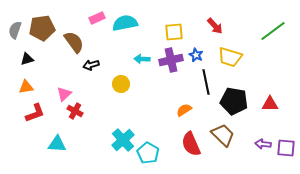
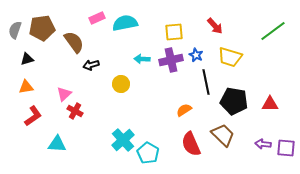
red L-shape: moved 2 px left, 3 px down; rotated 15 degrees counterclockwise
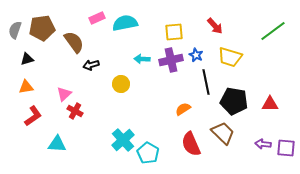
orange semicircle: moved 1 px left, 1 px up
brown trapezoid: moved 2 px up
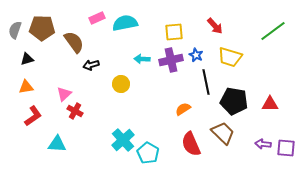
brown pentagon: rotated 10 degrees clockwise
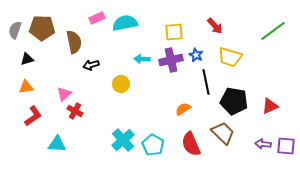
brown semicircle: rotated 25 degrees clockwise
red triangle: moved 2 px down; rotated 24 degrees counterclockwise
purple square: moved 2 px up
cyan pentagon: moved 5 px right, 8 px up
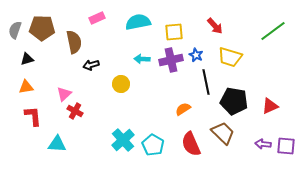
cyan semicircle: moved 13 px right, 1 px up
red L-shape: rotated 60 degrees counterclockwise
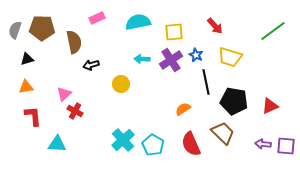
purple cross: rotated 20 degrees counterclockwise
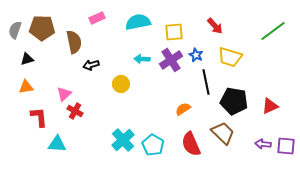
red L-shape: moved 6 px right, 1 px down
